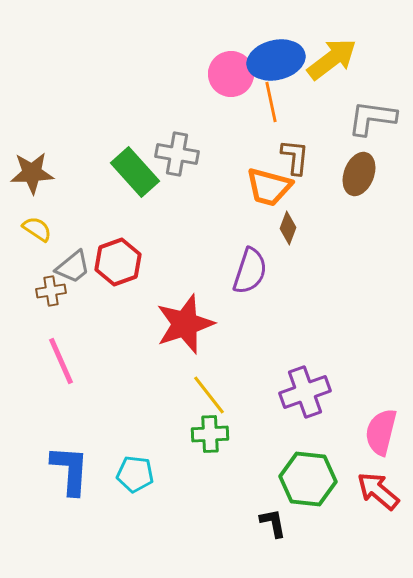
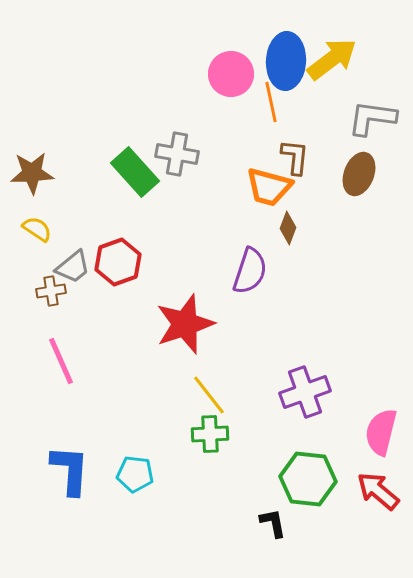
blue ellipse: moved 10 px right, 1 px down; rotated 74 degrees counterclockwise
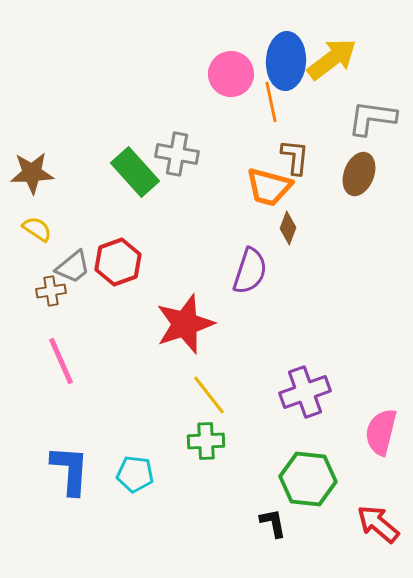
green cross: moved 4 px left, 7 px down
red arrow: moved 33 px down
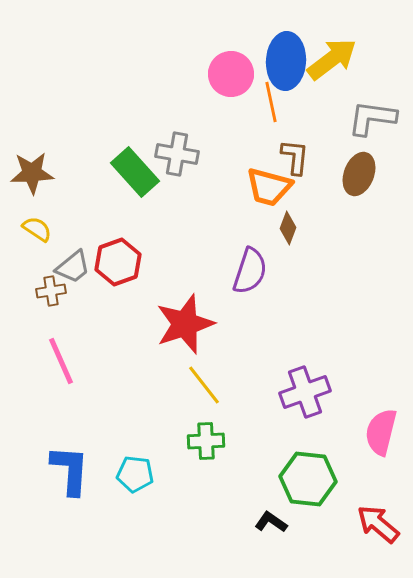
yellow line: moved 5 px left, 10 px up
black L-shape: moved 2 px left, 1 px up; rotated 44 degrees counterclockwise
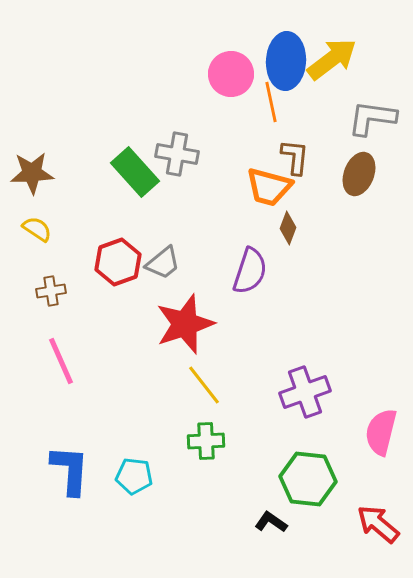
gray trapezoid: moved 90 px right, 4 px up
cyan pentagon: moved 1 px left, 2 px down
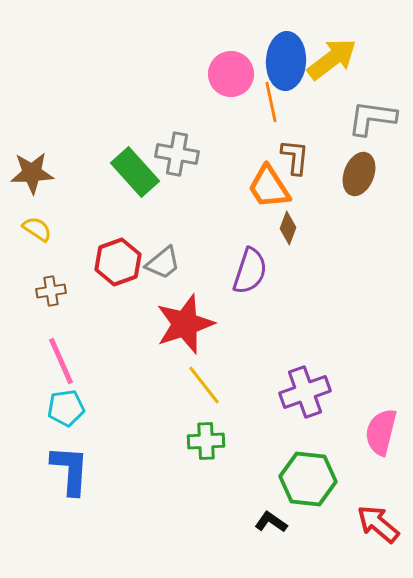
orange trapezoid: rotated 42 degrees clockwise
cyan pentagon: moved 68 px left, 68 px up; rotated 15 degrees counterclockwise
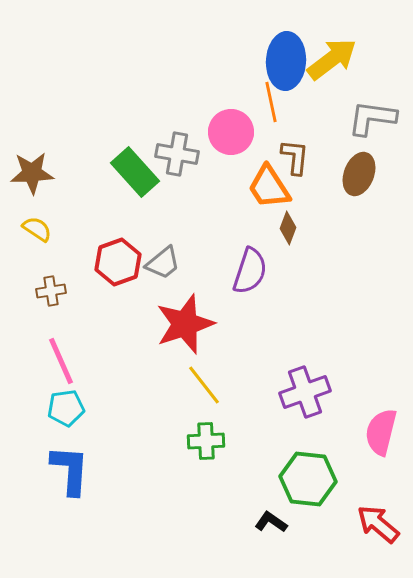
pink circle: moved 58 px down
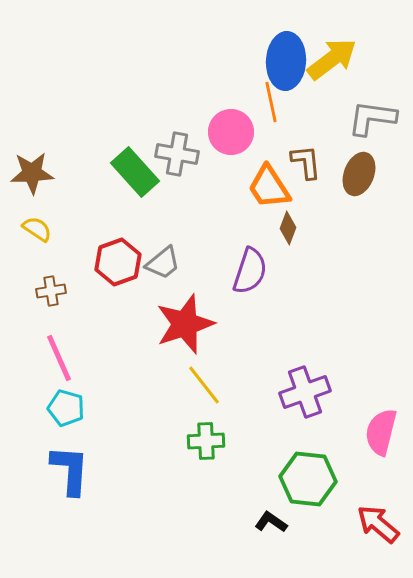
brown L-shape: moved 11 px right, 5 px down; rotated 12 degrees counterclockwise
pink line: moved 2 px left, 3 px up
cyan pentagon: rotated 24 degrees clockwise
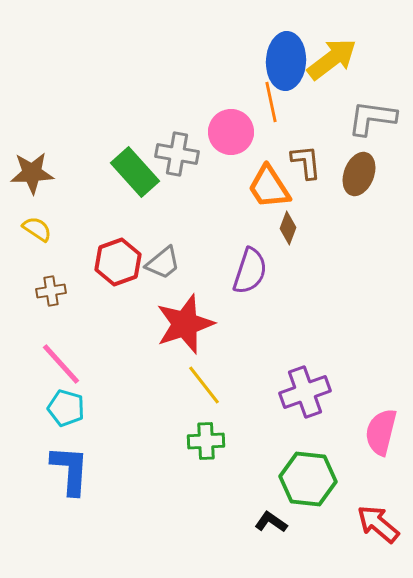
pink line: moved 2 px right, 6 px down; rotated 18 degrees counterclockwise
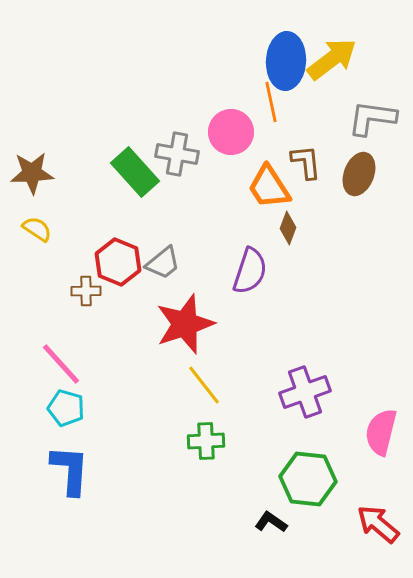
red hexagon: rotated 18 degrees counterclockwise
brown cross: moved 35 px right; rotated 8 degrees clockwise
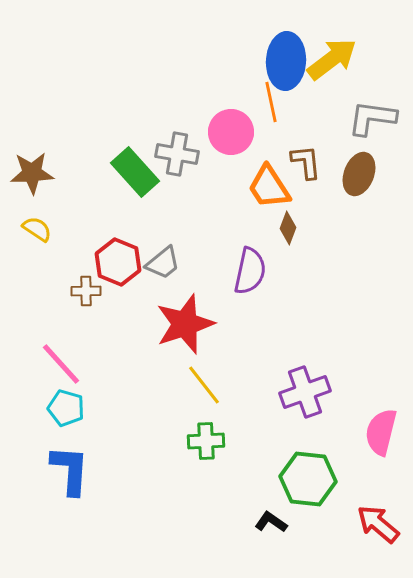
purple semicircle: rotated 6 degrees counterclockwise
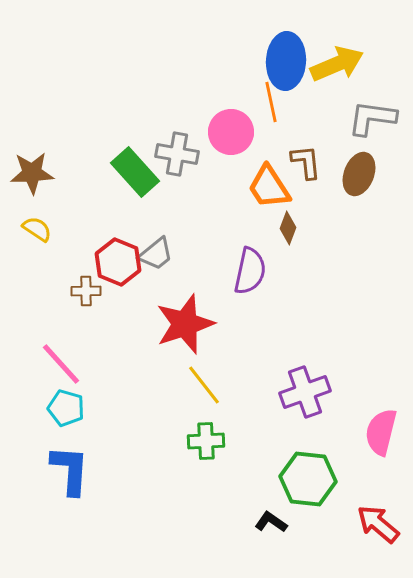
yellow arrow: moved 5 px right, 5 px down; rotated 14 degrees clockwise
gray trapezoid: moved 7 px left, 9 px up
